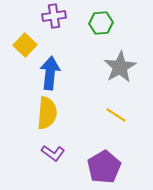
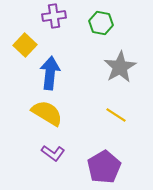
green hexagon: rotated 15 degrees clockwise
yellow semicircle: rotated 64 degrees counterclockwise
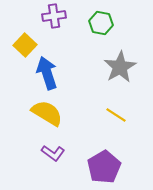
blue arrow: moved 3 px left; rotated 24 degrees counterclockwise
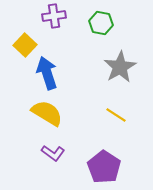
purple pentagon: rotated 8 degrees counterclockwise
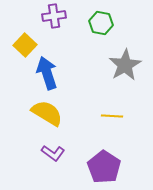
gray star: moved 5 px right, 2 px up
yellow line: moved 4 px left, 1 px down; rotated 30 degrees counterclockwise
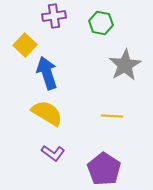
purple pentagon: moved 2 px down
